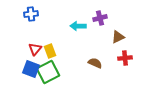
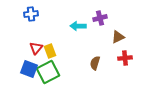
red triangle: moved 1 px right, 1 px up
brown semicircle: rotated 96 degrees counterclockwise
blue square: moved 2 px left
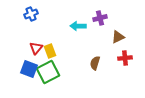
blue cross: rotated 16 degrees counterclockwise
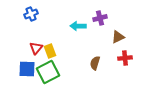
blue square: moved 2 px left; rotated 18 degrees counterclockwise
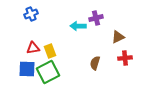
purple cross: moved 4 px left
red triangle: moved 3 px left; rotated 40 degrees clockwise
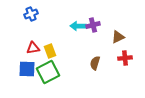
purple cross: moved 3 px left, 7 px down
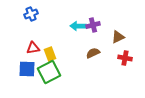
yellow rectangle: moved 3 px down
red cross: rotated 16 degrees clockwise
brown semicircle: moved 2 px left, 10 px up; rotated 48 degrees clockwise
green square: moved 1 px right
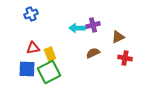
cyan arrow: moved 1 px left, 2 px down
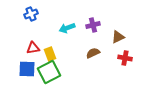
cyan arrow: moved 10 px left; rotated 21 degrees counterclockwise
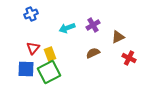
purple cross: rotated 16 degrees counterclockwise
red triangle: rotated 40 degrees counterclockwise
red cross: moved 4 px right; rotated 16 degrees clockwise
blue square: moved 1 px left
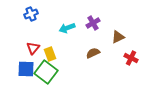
purple cross: moved 2 px up
red cross: moved 2 px right
green square: moved 3 px left; rotated 25 degrees counterclockwise
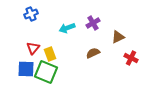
green square: rotated 15 degrees counterclockwise
